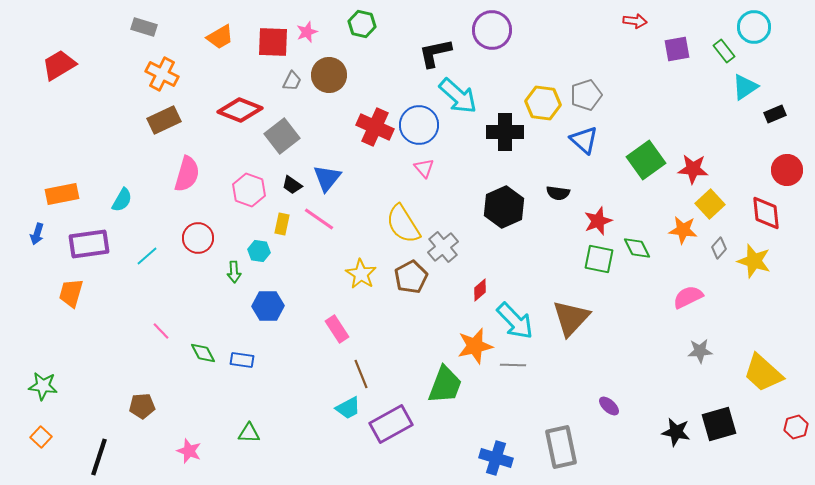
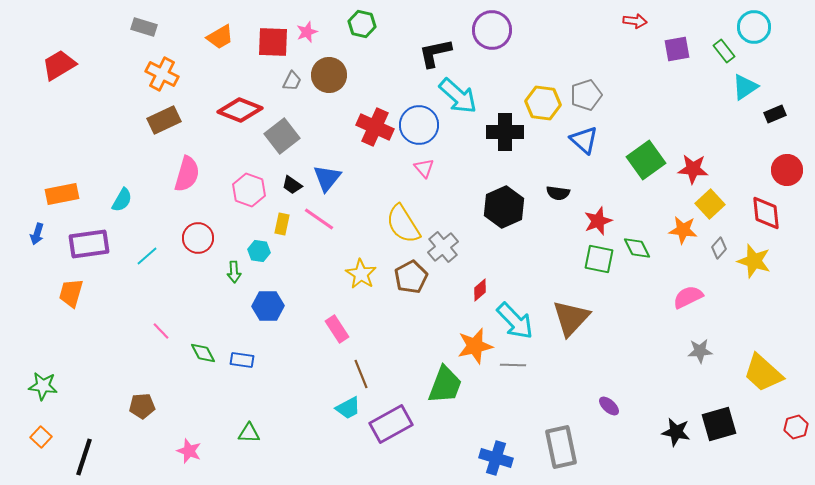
black line at (99, 457): moved 15 px left
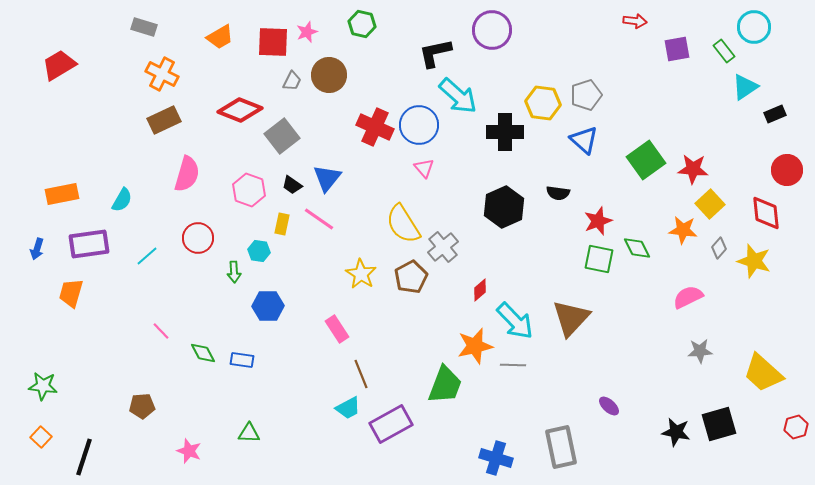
blue arrow at (37, 234): moved 15 px down
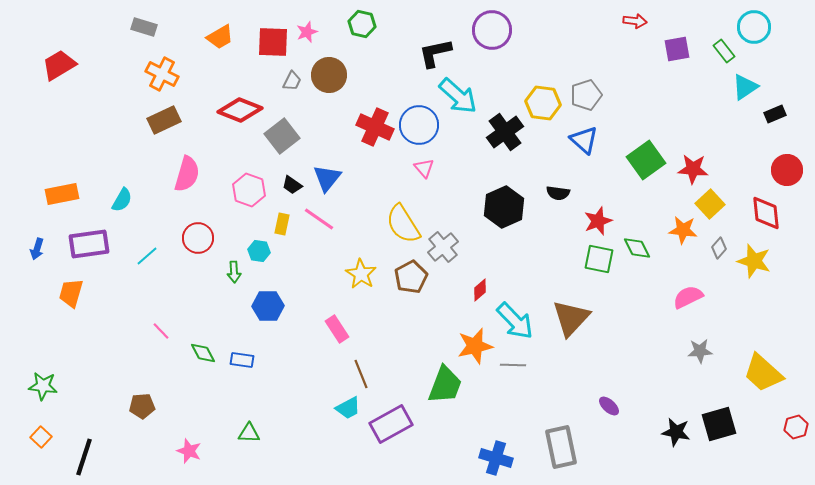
black cross at (505, 132): rotated 36 degrees counterclockwise
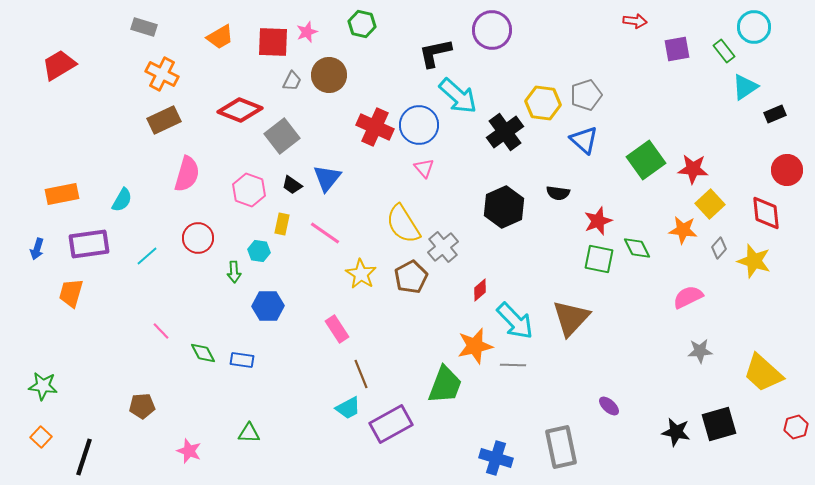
pink line at (319, 219): moved 6 px right, 14 px down
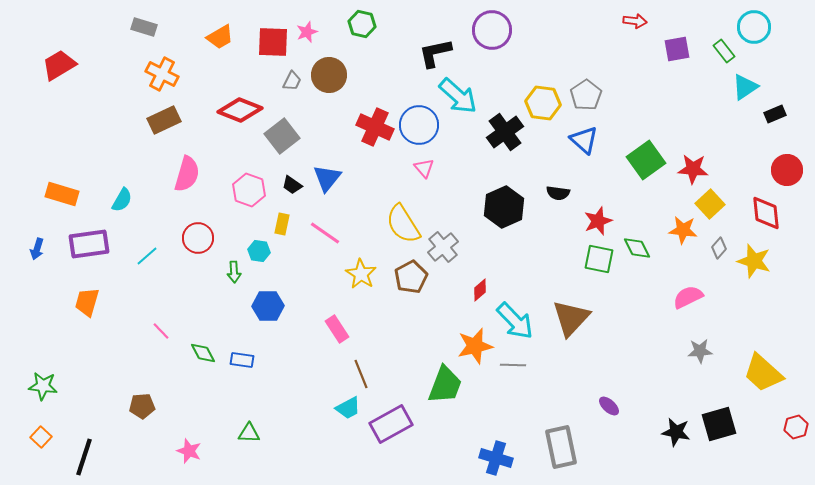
gray pentagon at (586, 95): rotated 16 degrees counterclockwise
orange rectangle at (62, 194): rotated 28 degrees clockwise
orange trapezoid at (71, 293): moved 16 px right, 9 px down
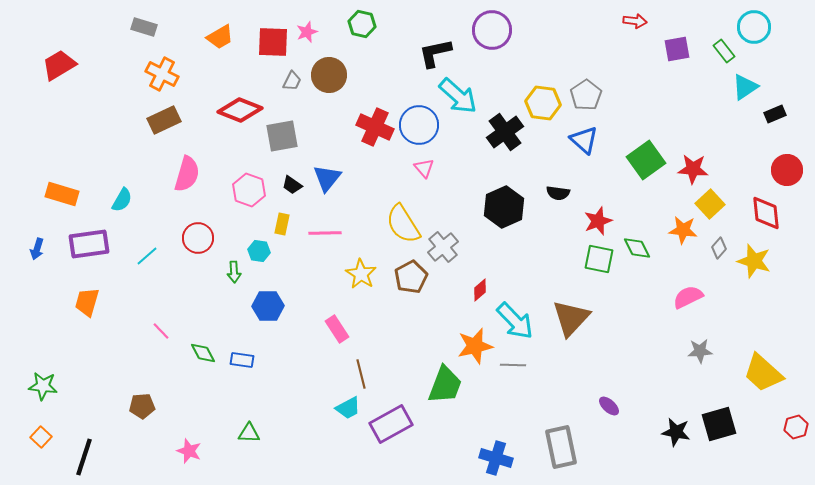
gray square at (282, 136): rotated 28 degrees clockwise
pink line at (325, 233): rotated 36 degrees counterclockwise
brown line at (361, 374): rotated 8 degrees clockwise
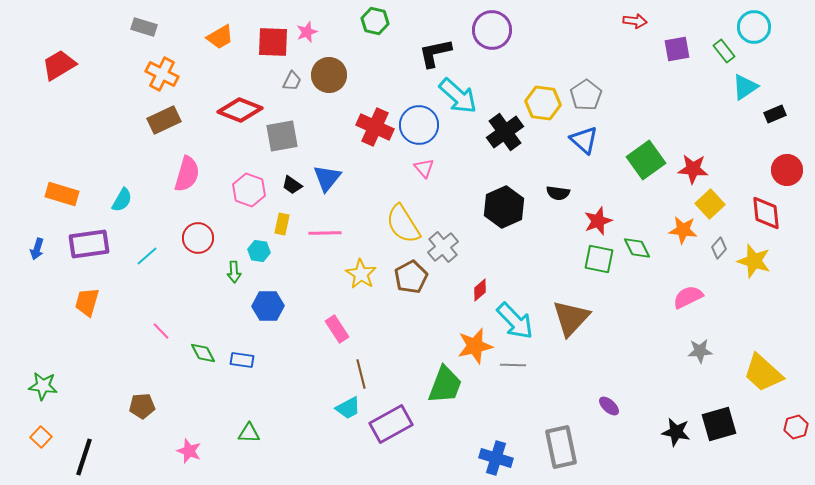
green hexagon at (362, 24): moved 13 px right, 3 px up
